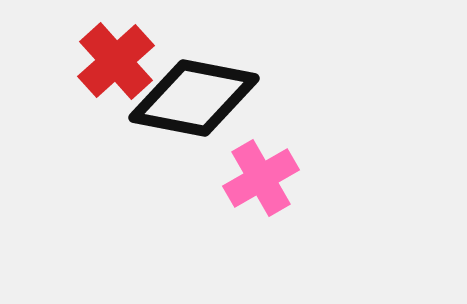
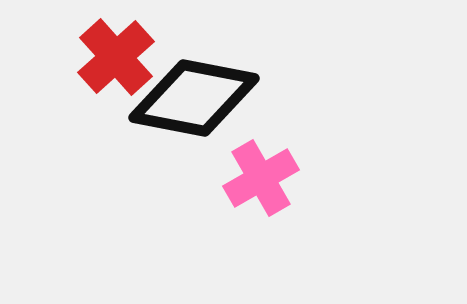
red cross: moved 4 px up
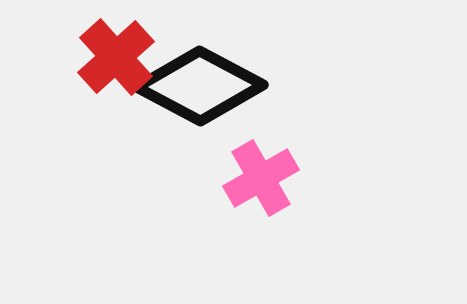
black diamond: moved 6 px right, 12 px up; rotated 17 degrees clockwise
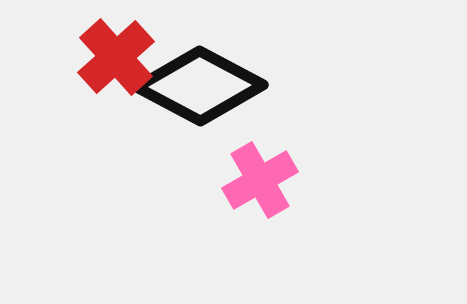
pink cross: moved 1 px left, 2 px down
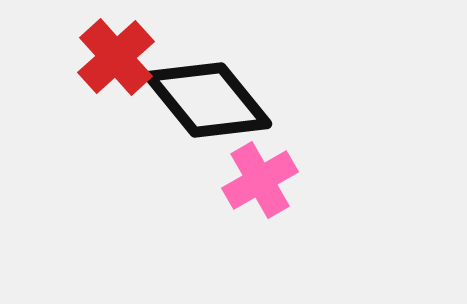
black diamond: moved 8 px right, 14 px down; rotated 23 degrees clockwise
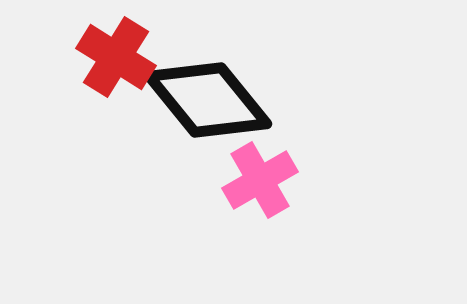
red cross: rotated 16 degrees counterclockwise
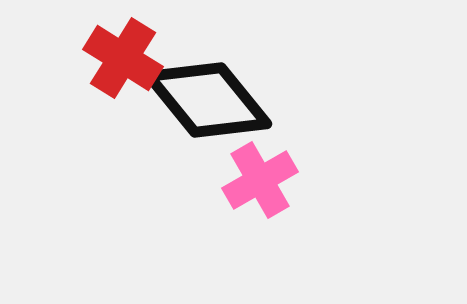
red cross: moved 7 px right, 1 px down
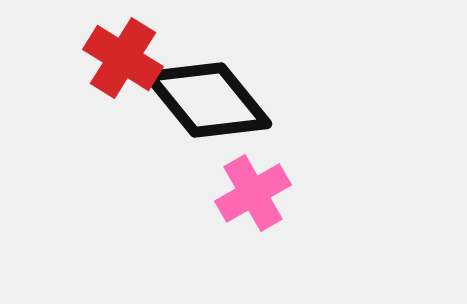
pink cross: moved 7 px left, 13 px down
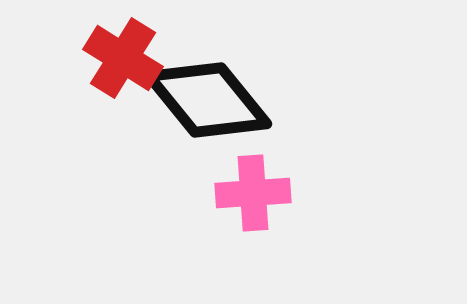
pink cross: rotated 26 degrees clockwise
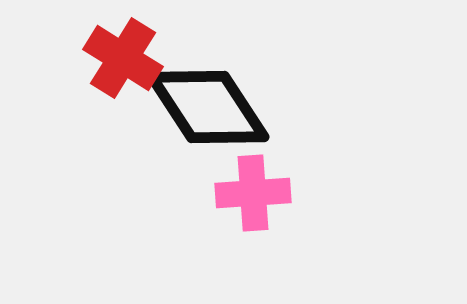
black diamond: moved 7 px down; rotated 6 degrees clockwise
